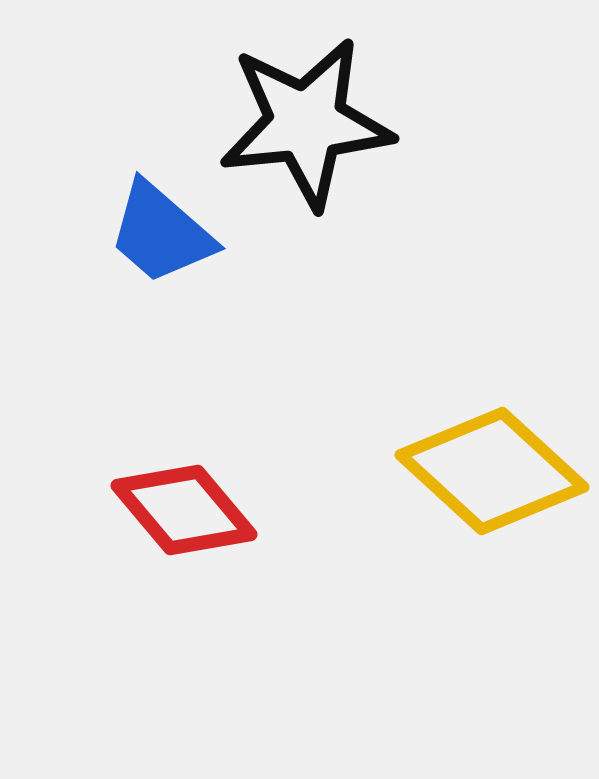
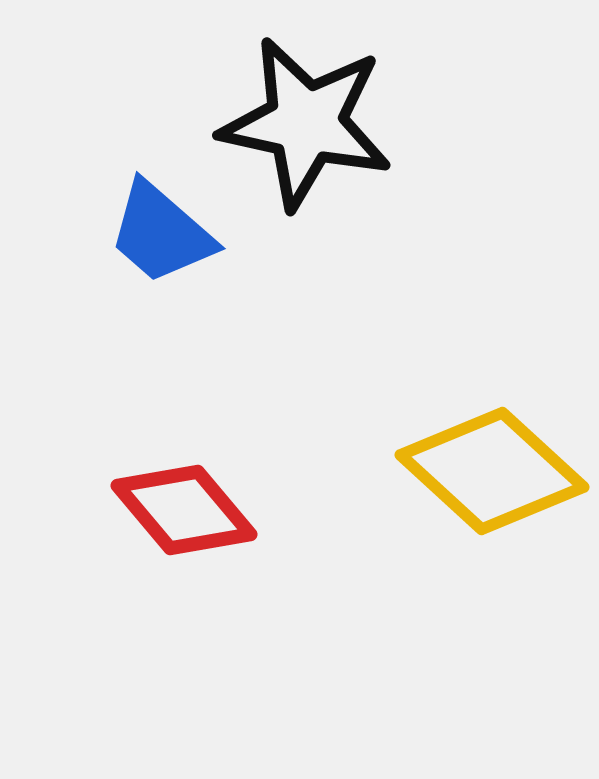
black star: rotated 18 degrees clockwise
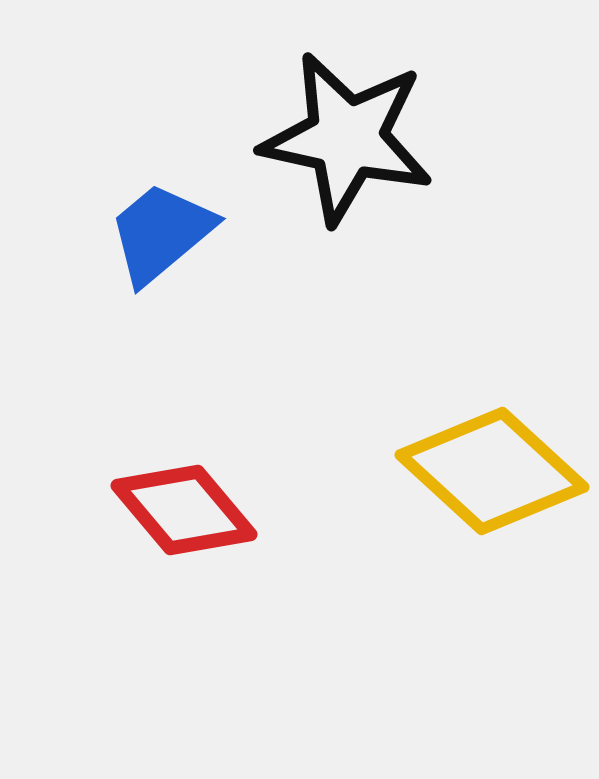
black star: moved 41 px right, 15 px down
blue trapezoid: rotated 99 degrees clockwise
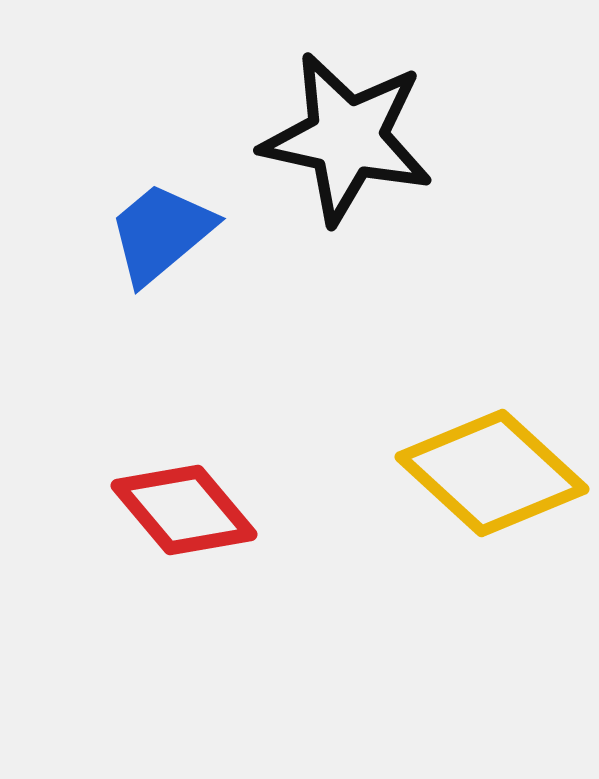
yellow diamond: moved 2 px down
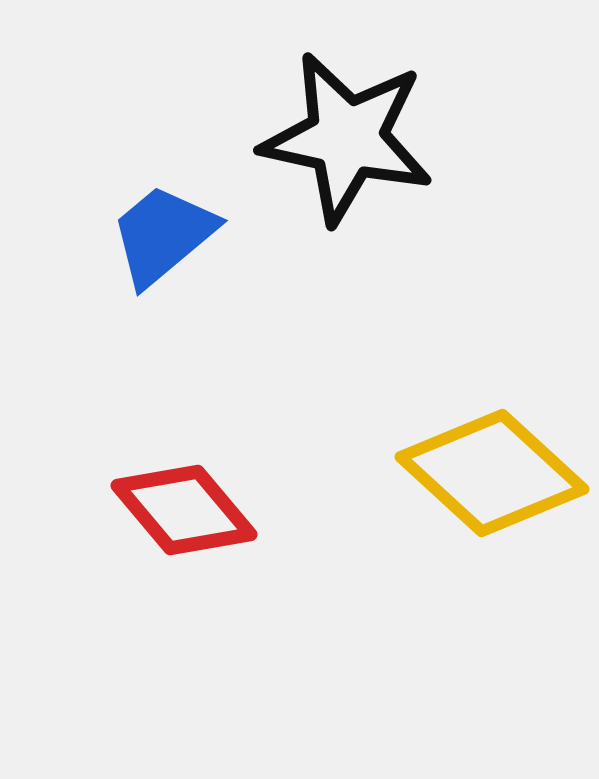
blue trapezoid: moved 2 px right, 2 px down
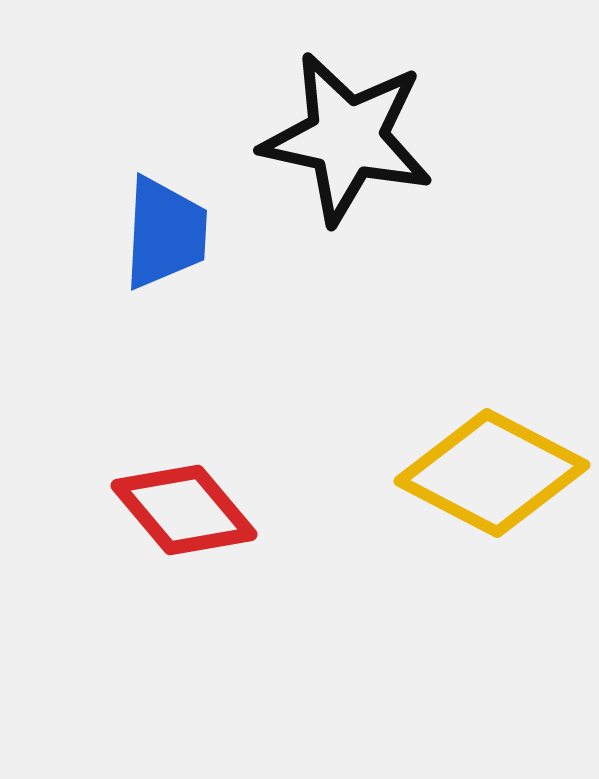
blue trapezoid: moved 2 px right, 2 px up; rotated 133 degrees clockwise
yellow diamond: rotated 15 degrees counterclockwise
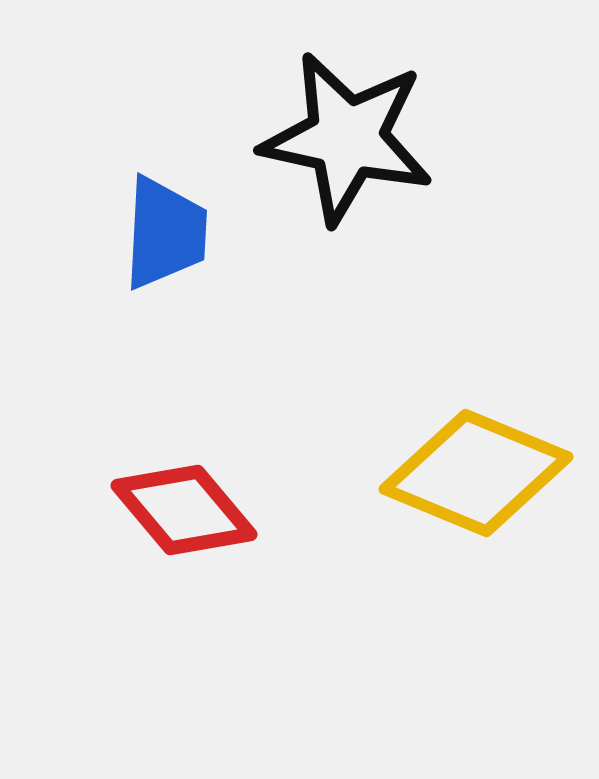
yellow diamond: moved 16 px left; rotated 5 degrees counterclockwise
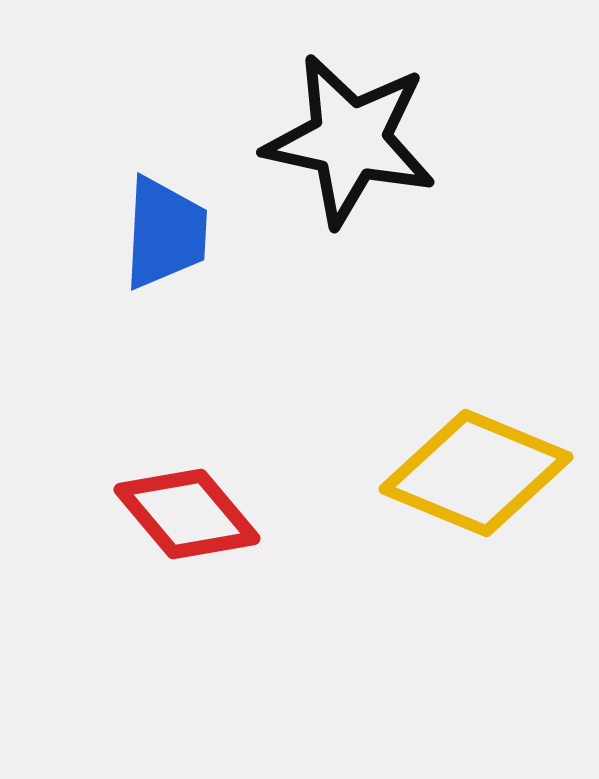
black star: moved 3 px right, 2 px down
red diamond: moved 3 px right, 4 px down
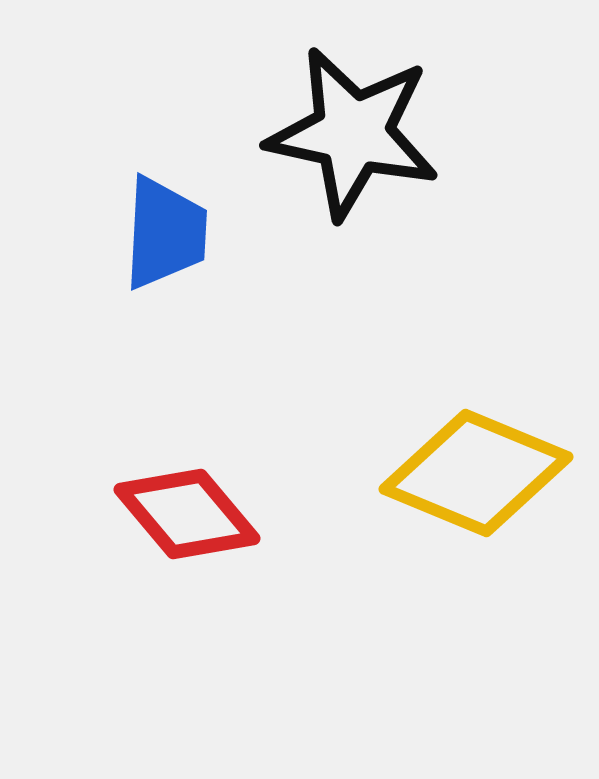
black star: moved 3 px right, 7 px up
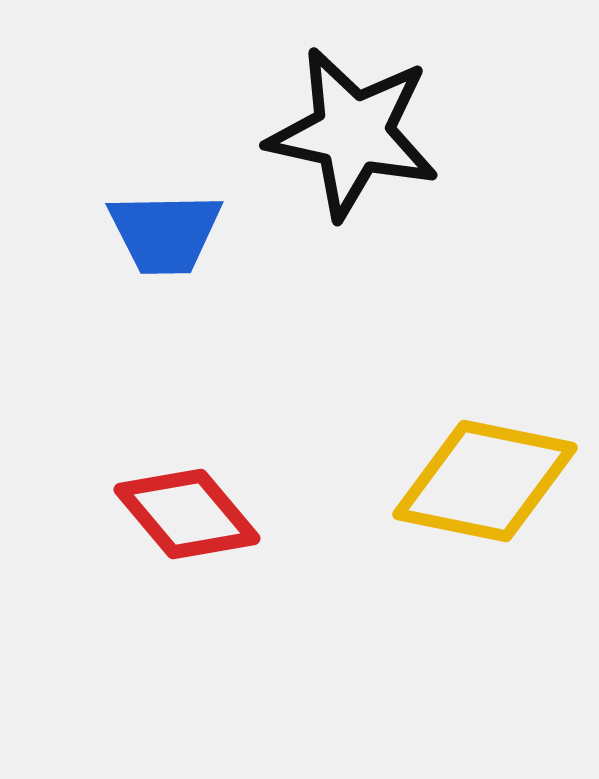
blue trapezoid: rotated 86 degrees clockwise
yellow diamond: moved 9 px right, 8 px down; rotated 11 degrees counterclockwise
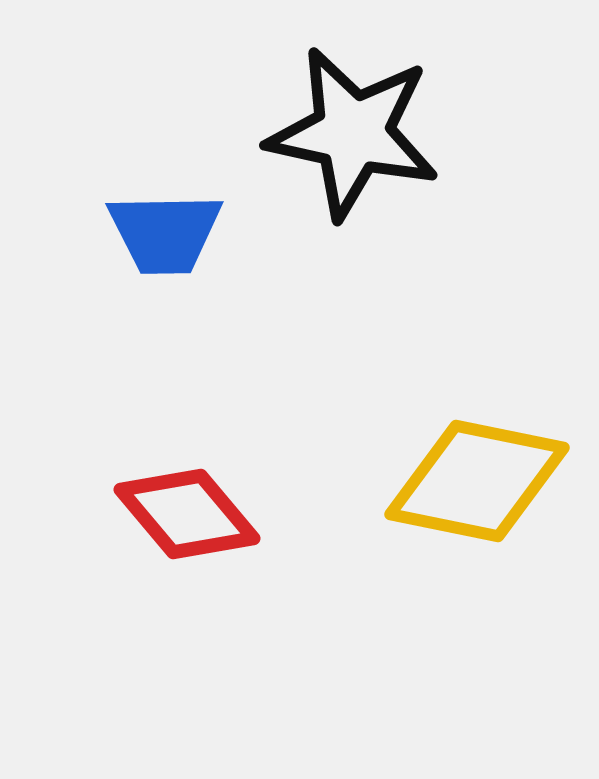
yellow diamond: moved 8 px left
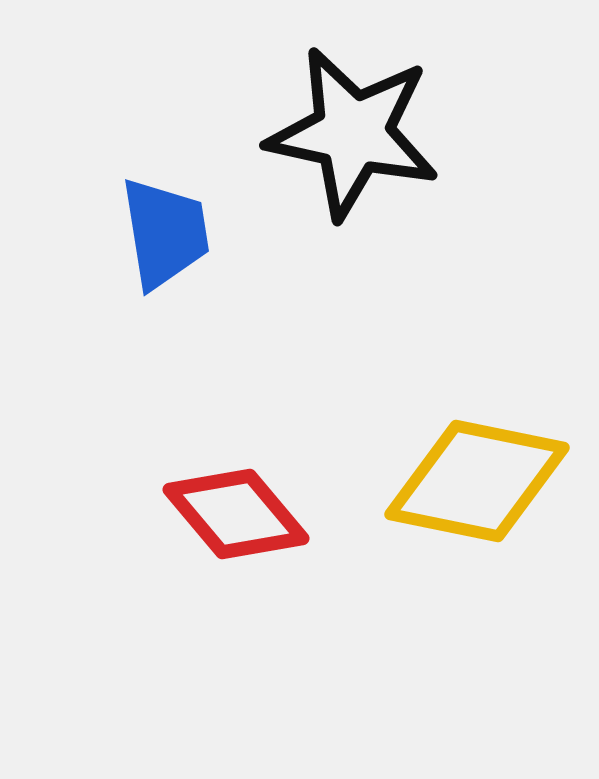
blue trapezoid: rotated 98 degrees counterclockwise
red diamond: moved 49 px right
